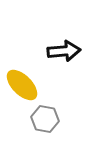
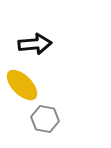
black arrow: moved 29 px left, 7 px up
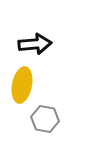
yellow ellipse: rotated 56 degrees clockwise
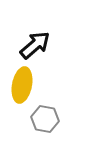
black arrow: moved 1 px down; rotated 36 degrees counterclockwise
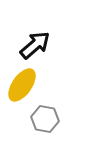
yellow ellipse: rotated 24 degrees clockwise
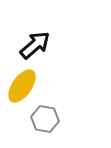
yellow ellipse: moved 1 px down
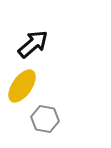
black arrow: moved 2 px left, 1 px up
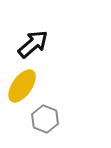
gray hexagon: rotated 12 degrees clockwise
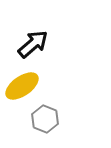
yellow ellipse: rotated 20 degrees clockwise
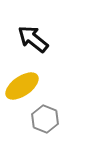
black arrow: moved 5 px up; rotated 100 degrees counterclockwise
